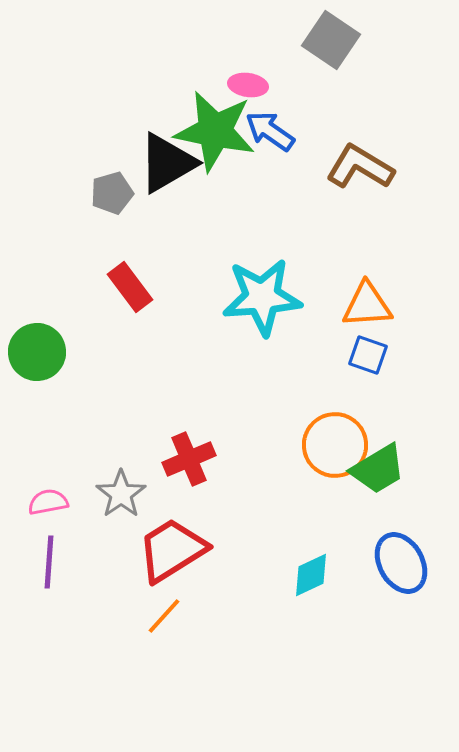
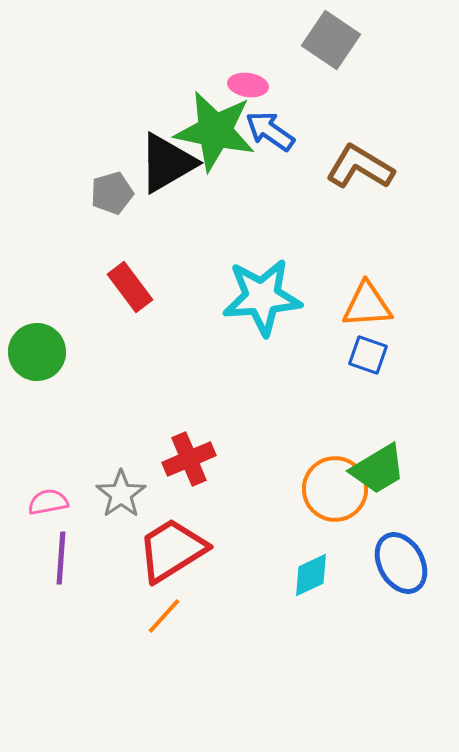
orange circle: moved 44 px down
purple line: moved 12 px right, 4 px up
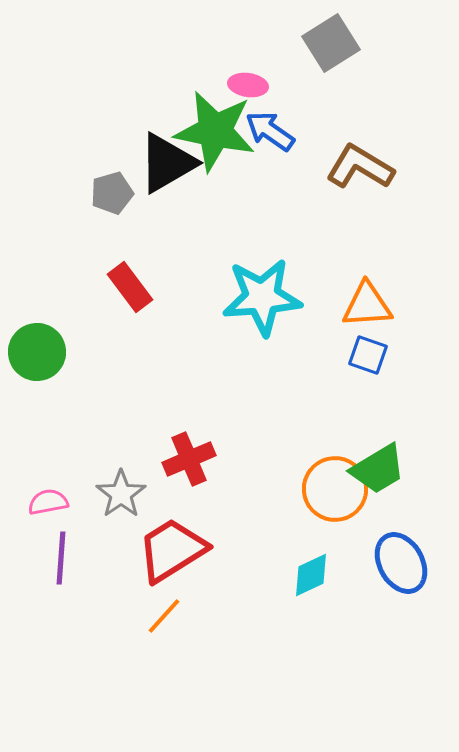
gray square: moved 3 px down; rotated 24 degrees clockwise
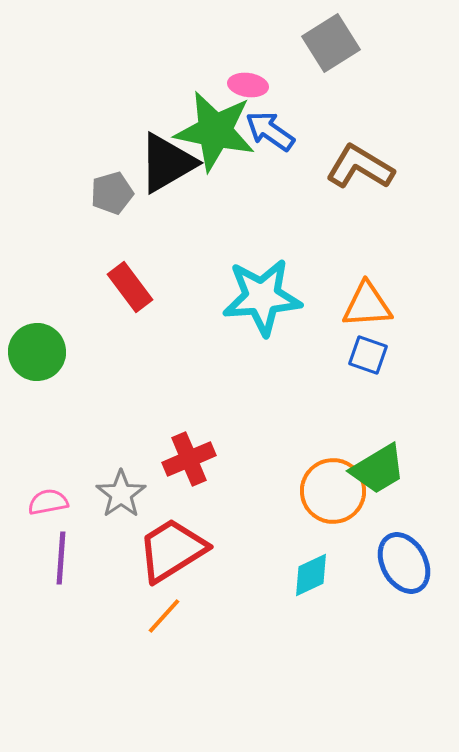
orange circle: moved 2 px left, 2 px down
blue ellipse: moved 3 px right
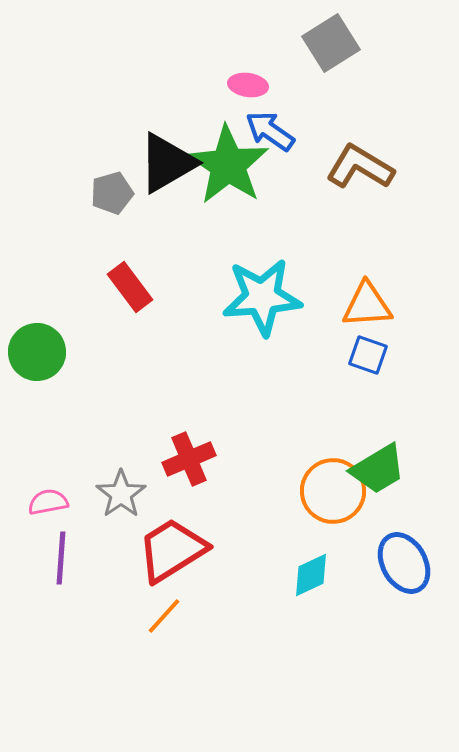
green star: moved 13 px right, 34 px down; rotated 22 degrees clockwise
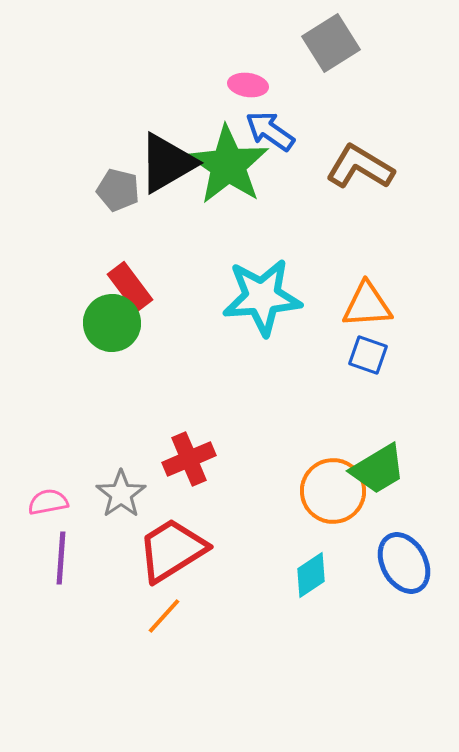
gray pentagon: moved 6 px right, 3 px up; rotated 30 degrees clockwise
green circle: moved 75 px right, 29 px up
cyan diamond: rotated 9 degrees counterclockwise
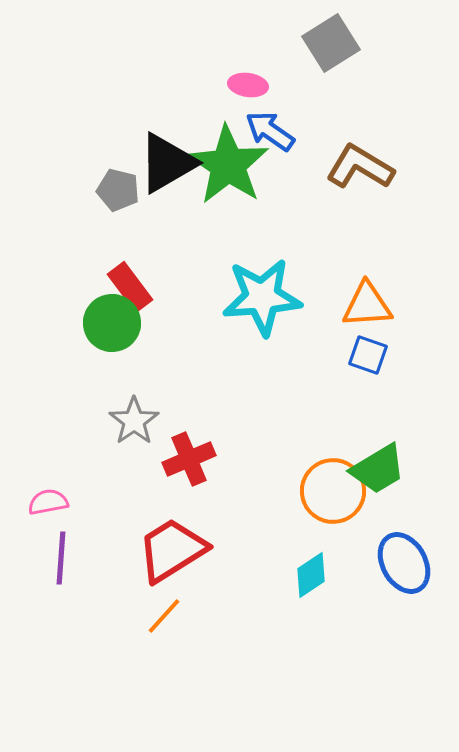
gray star: moved 13 px right, 73 px up
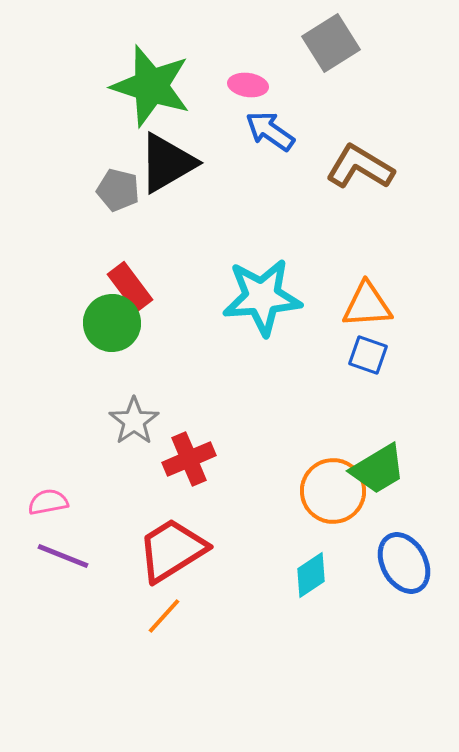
green star: moved 77 px left, 79 px up; rotated 16 degrees counterclockwise
purple line: moved 2 px right, 2 px up; rotated 72 degrees counterclockwise
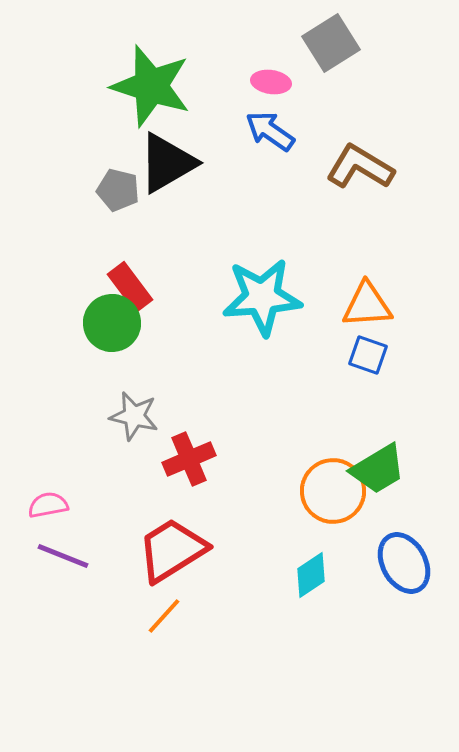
pink ellipse: moved 23 px right, 3 px up
gray star: moved 5 px up; rotated 24 degrees counterclockwise
pink semicircle: moved 3 px down
